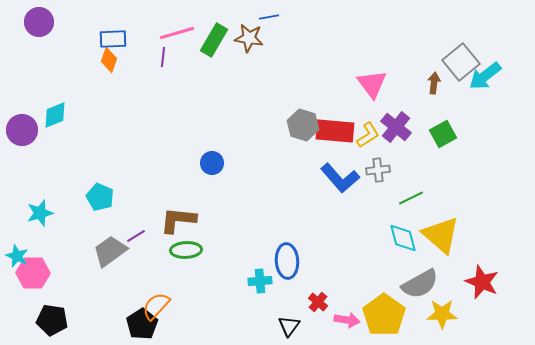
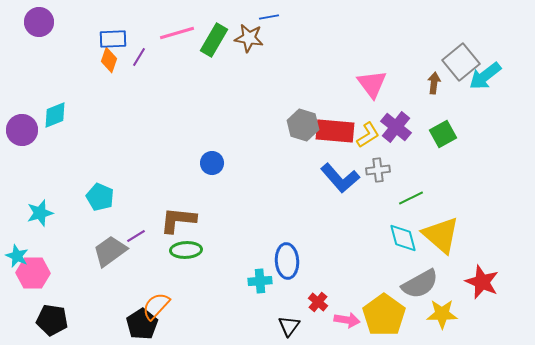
purple line at (163, 57): moved 24 px left; rotated 24 degrees clockwise
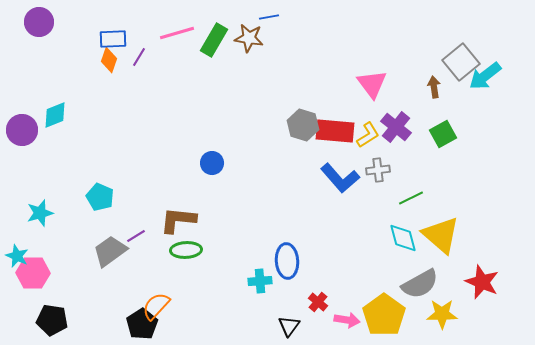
brown arrow at (434, 83): moved 4 px down; rotated 15 degrees counterclockwise
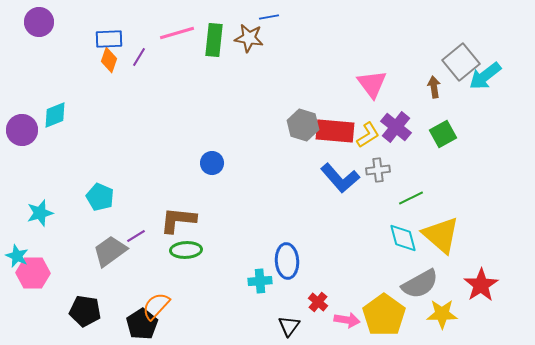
blue rectangle at (113, 39): moved 4 px left
green rectangle at (214, 40): rotated 24 degrees counterclockwise
red star at (482, 282): moved 1 px left, 3 px down; rotated 16 degrees clockwise
black pentagon at (52, 320): moved 33 px right, 9 px up
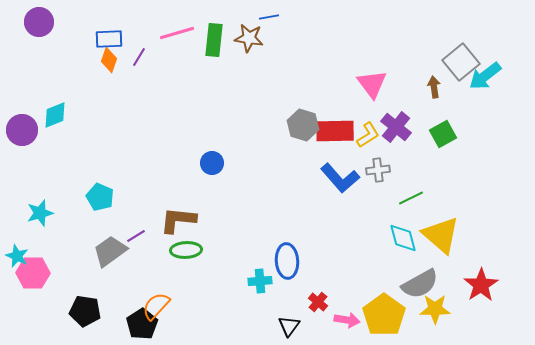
red rectangle at (335, 131): rotated 6 degrees counterclockwise
yellow star at (442, 314): moved 7 px left, 5 px up
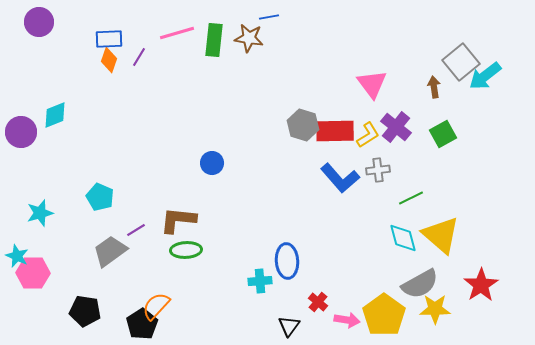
purple circle at (22, 130): moved 1 px left, 2 px down
purple line at (136, 236): moved 6 px up
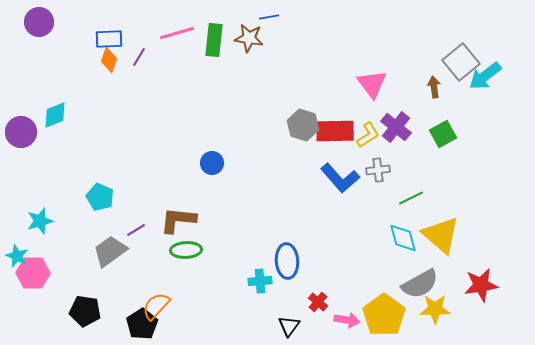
cyan star at (40, 213): moved 8 px down
red star at (481, 285): rotated 24 degrees clockwise
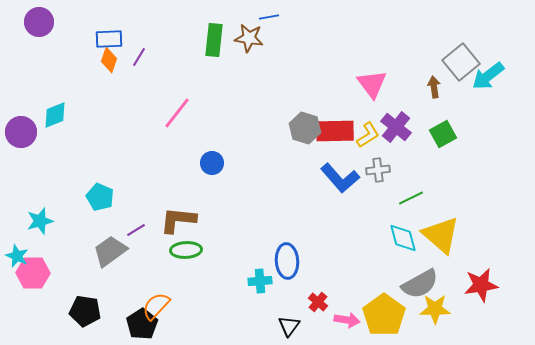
pink line at (177, 33): moved 80 px down; rotated 36 degrees counterclockwise
cyan arrow at (485, 76): moved 3 px right
gray hexagon at (303, 125): moved 2 px right, 3 px down
